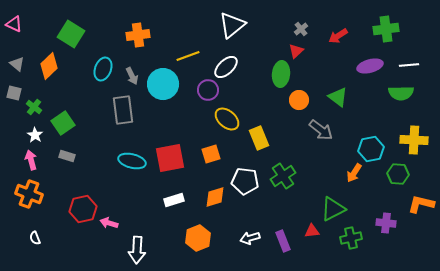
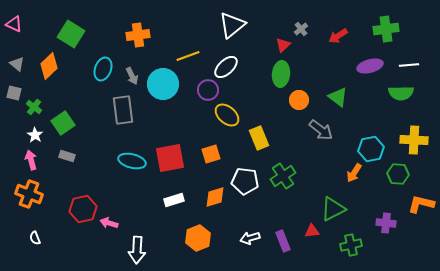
red triangle at (296, 51): moved 13 px left, 6 px up
yellow ellipse at (227, 119): moved 4 px up
green cross at (351, 238): moved 7 px down
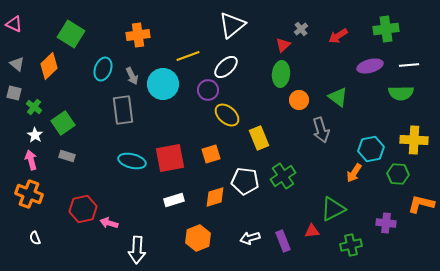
gray arrow at (321, 130): rotated 35 degrees clockwise
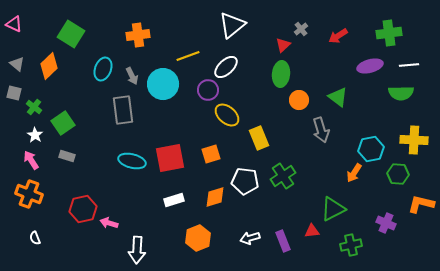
green cross at (386, 29): moved 3 px right, 4 px down
pink arrow at (31, 160): rotated 18 degrees counterclockwise
purple cross at (386, 223): rotated 18 degrees clockwise
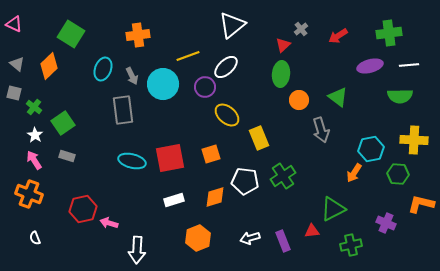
purple circle at (208, 90): moved 3 px left, 3 px up
green semicircle at (401, 93): moved 1 px left, 3 px down
pink arrow at (31, 160): moved 3 px right
